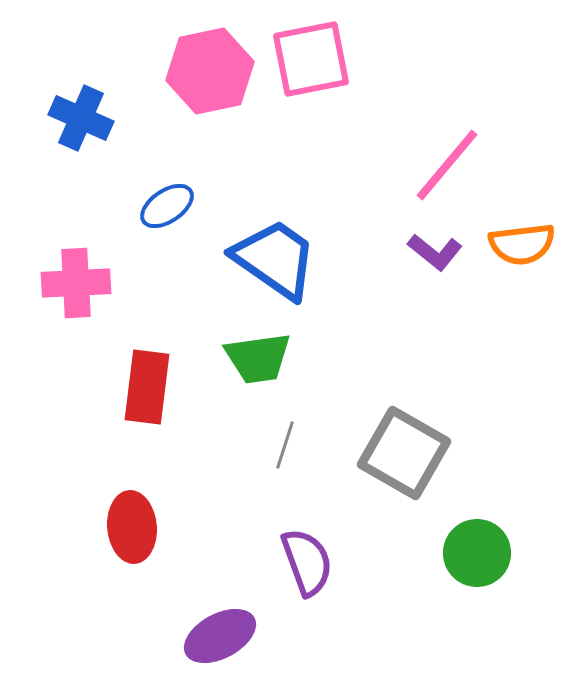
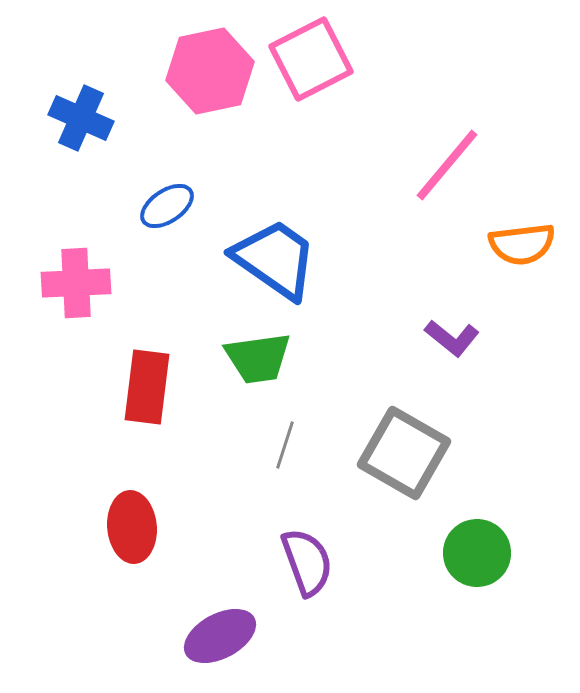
pink square: rotated 16 degrees counterclockwise
purple L-shape: moved 17 px right, 86 px down
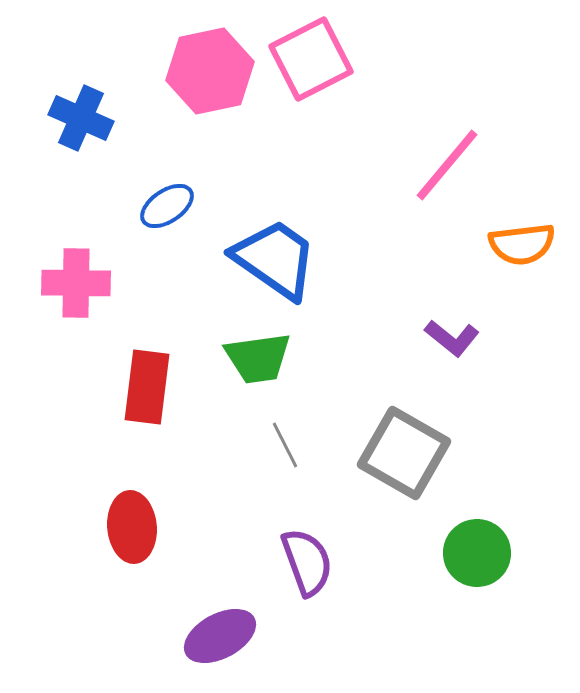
pink cross: rotated 4 degrees clockwise
gray line: rotated 45 degrees counterclockwise
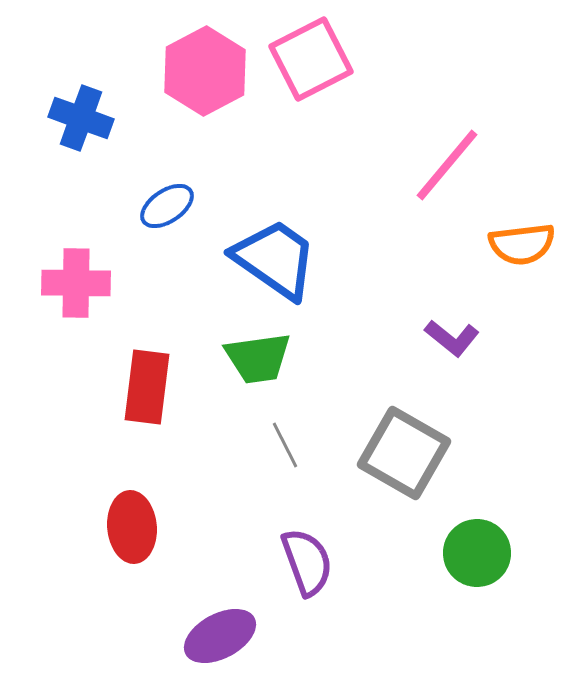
pink hexagon: moved 5 px left; rotated 16 degrees counterclockwise
blue cross: rotated 4 degrees counterclockwise
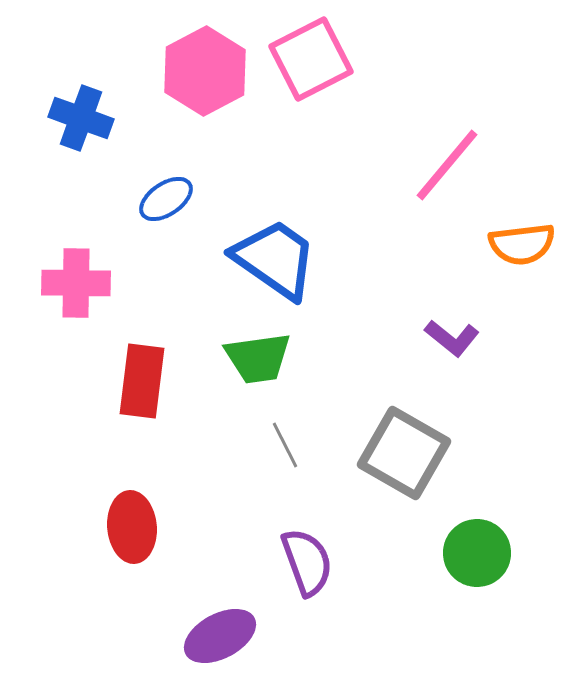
blue ellipse: moved 1 px left, 7 px up
red rectangle: moved 5 px left, 6 px up
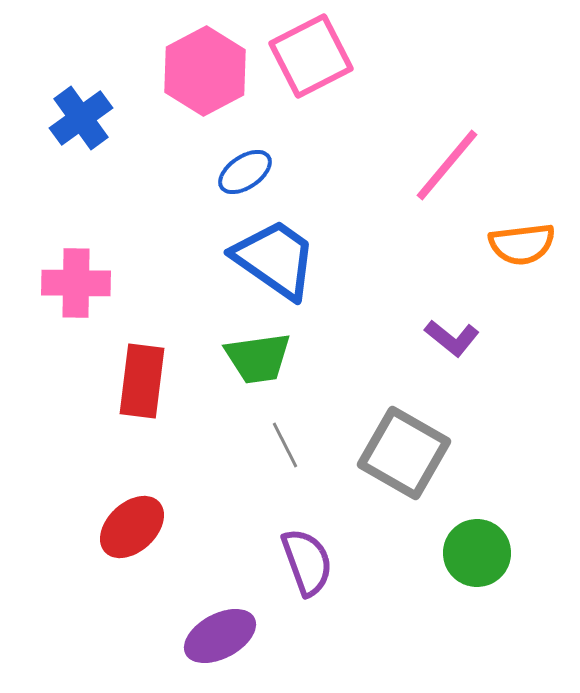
pink square: moved 3 px up
blue cross: rotated 34 degrees clockwise
blue ellipse: moved 79 px right, 27 px up
red ellipse: rotated 52 degrees clockwise
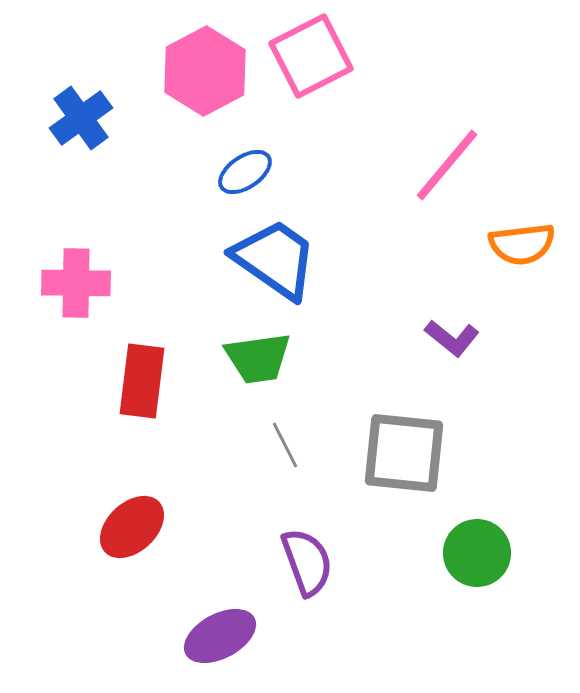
gray square: rotated 24 degrees counterclockwise
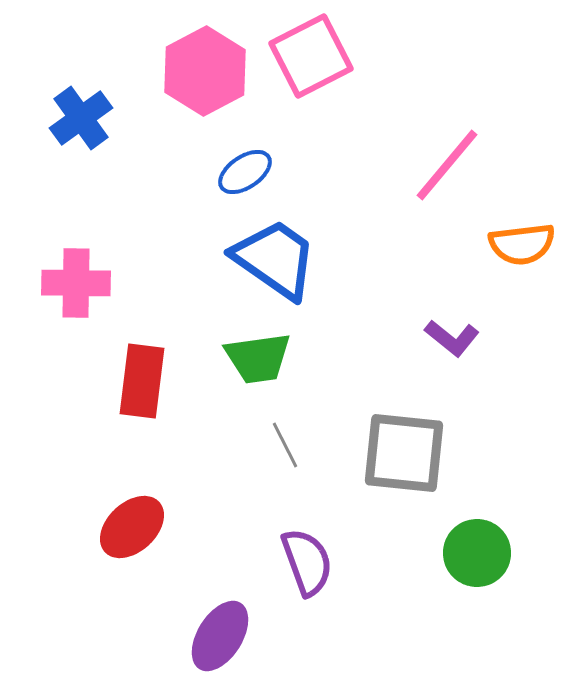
purple ellipse: rotated 30 degrees counterclockwise
